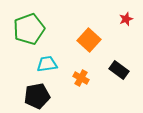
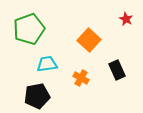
red star: rotated 24 degrees counterclockwise
black rectangle: moved 2 px left; rotated 30 degrees clockwise
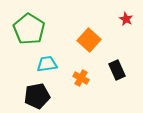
green pentagon: rotated 20 degrees counterclockwise
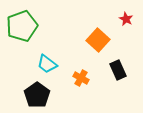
green pentagon: moved 7 px left, 3 px up; rotated 20 degrees clockwise
orange square: moved 9 px right
cyan trapezoid: rotated 135 degrees counterclockwise
black rectangle: moved 1 px right
black pentagon: moved 1 px up; rotated 25 degrees counterclockwise
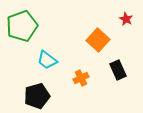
cyan trapezoid: moved 4 px up
orange cross: rotated 35 degrees clockwise
black pentagon: moved 1 px down; rotated 20 degrees clockwise
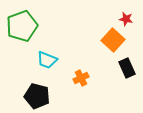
red star: rotated 16 degrees counterclockwise
orange square: moved 15 px right
cyan trapezoid: rotated 15 degrees counterclockwise
black rectangle: moved 9 px right, 2 px up
black pentagon: rotated 30 degrees clockwise
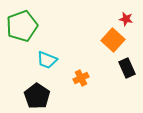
black pentagon: rotated 20 degrees clockwise
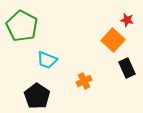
red star: moved 1 px right, 1 px down
green pentagon: rotated 24 degrees counterclockwise
orange cross: moved 3 px right, 3 px down
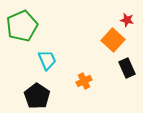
green pentagon: rotated 20 degrees clockwise
cyan trapezoid: rotated 135 degrees counterclockwise
